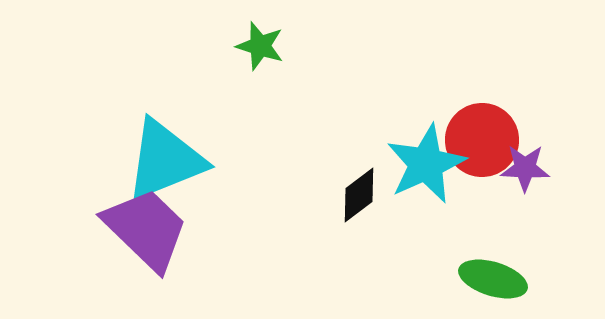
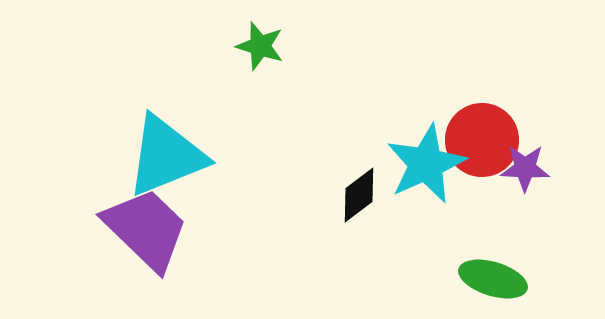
cyan triangle: moved 1 px right, 4 px up
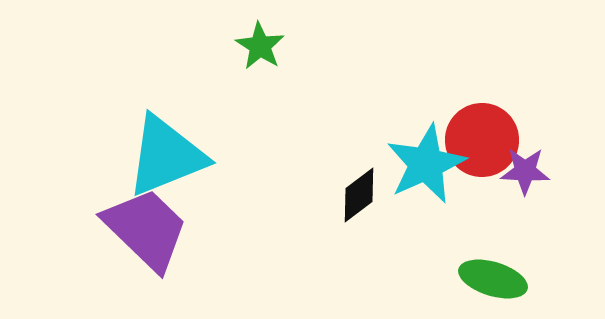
green star: rotated 15 degrees clockwise
purple star: moved 3 px down
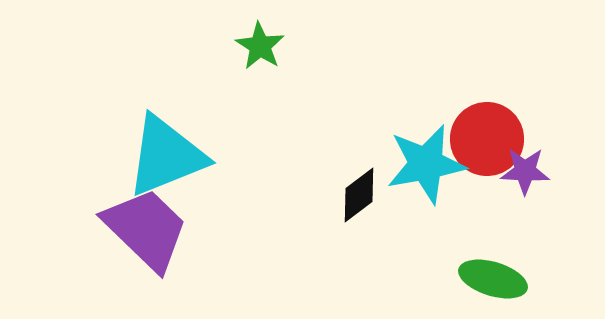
red circle: moved 5 px right, 1 px up
cyan star: rotated 14 degrees clockwise
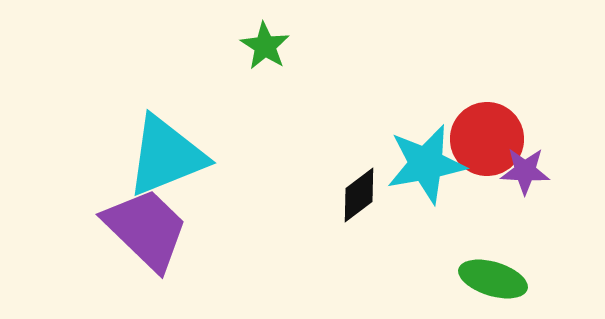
green star: moved 5 px right
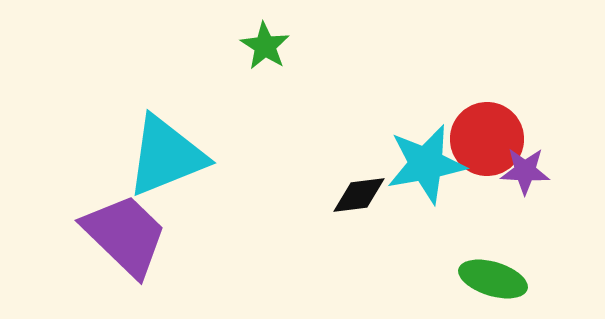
black diamond: rotated 30 degrees clockwise
purple trapezoid: moved 21 px left, 6 px down
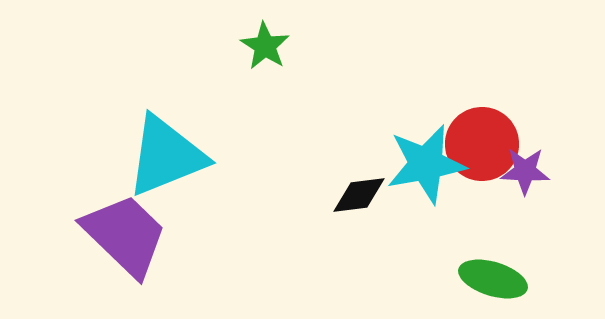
red circle: moved 5 px left, 5 px down
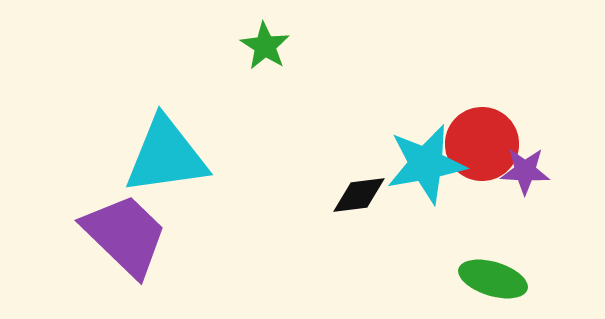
cyan triangle: rotated 14 degrees clockwise
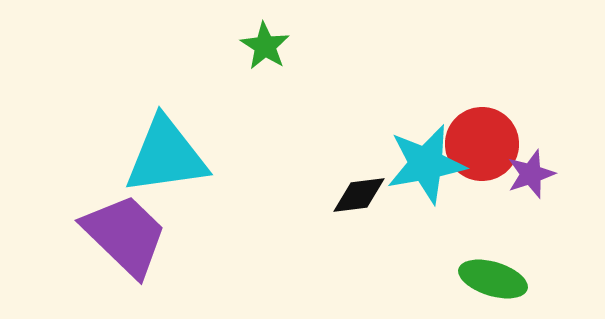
purple star: moved 6 px right, 3 px down; rotated 21 degrees counterclockwise
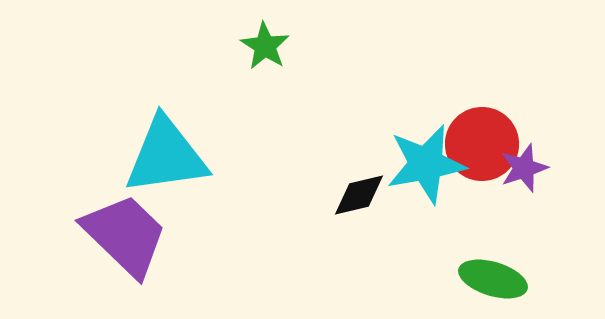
purple star: moved 7 px left, 6 px up
black diamond: rotated 6 degrees counterclockwise
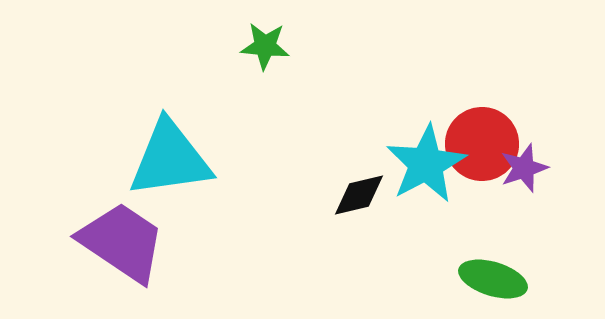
green star: rotated 27 degrees counterclockwise
cyan triangle: moved 4 px right, 3 px down
cyan star: rotated 18 degrees counterclockwise
purple trapezoid: moved 3 px left, 7 px down; rotated 10 degrees counterclockwise
